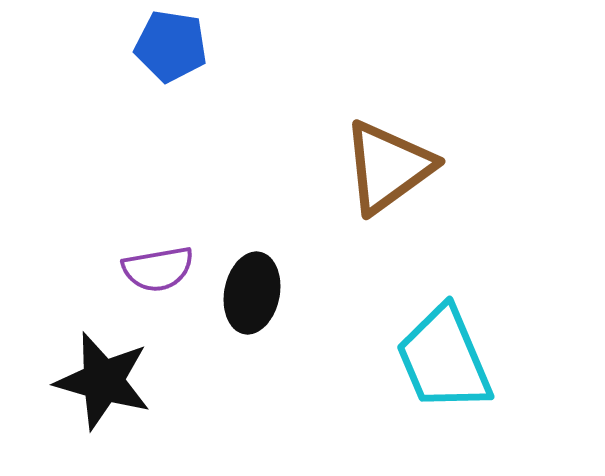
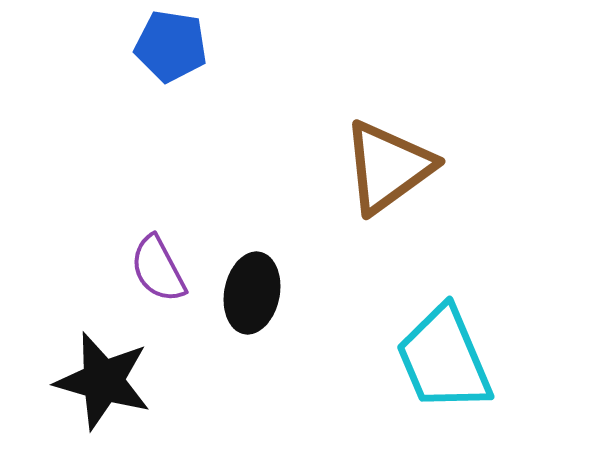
purple semicircle: rotated 72 degrees clockwise
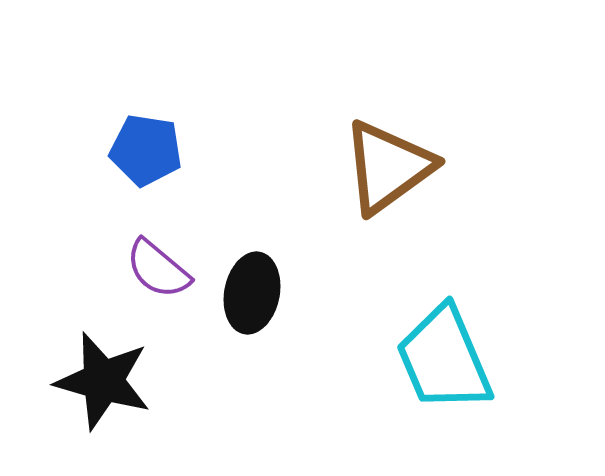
blue pentagon: moved 25 px left, 104 px down
purple semicircle: rotated 22 degrees counterclockwise
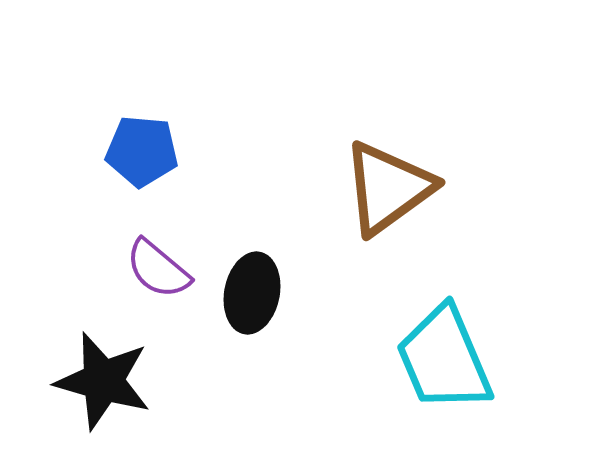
blue pentagon: moved 4 px left, 1 px down; rotated 4 degrees counterclockwise
brown triangle: moved 21 px down
